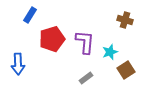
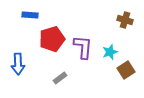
blue rectangle: rotated 63 degrees clockwise
purple L-shape: moved 2 px left, 5 px down
gray rectangle: moved 26 px left
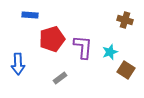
brown square: rotated 24 degrees counterclockwise
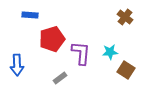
brown cross: moved 3 px up; rotated 21 degrees clockwise
purple L-shape: moved 2 px left, 6 px down
cyan star: rotated 14 degrees clockwise
blue arrow: moved 1 px left, 1 px down
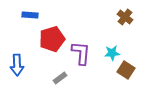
cyan star: moved 2 px right, 1 px down
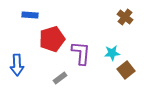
brown square: rotated 18 degrees clockwise
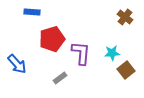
blue rectangle: moved 2 px right, 3 px up
blue arrow: moved 1 px up; rotated 40 degrees counterclockwise
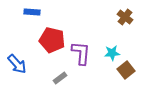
red pentagon: moved 1 px down; rotated 30 degrees clockwise
